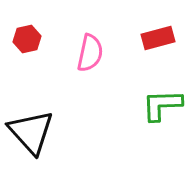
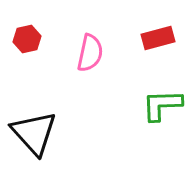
black triangle: moved 3 px right, 1 px down
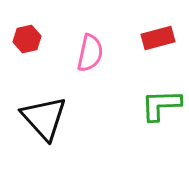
green L-shape: moved 1 px left
black triangle: moved 10 px right, 15 px up
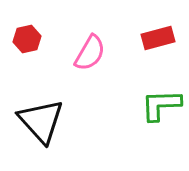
pink semicircle: rotated 18 degrees clockwise
black triangle: moved 3 px left, 3 px down
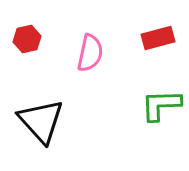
pink semicircle: rotated 18 degrees counterclockwise
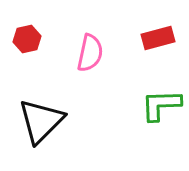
black triangle: rotated 27 degrees clockwise
